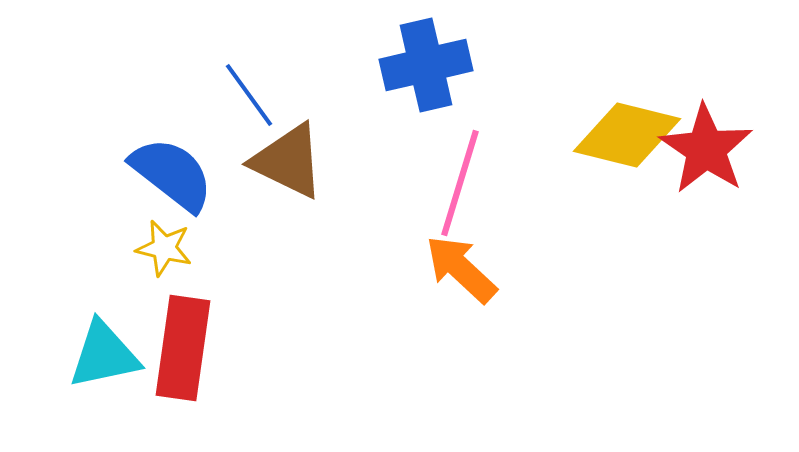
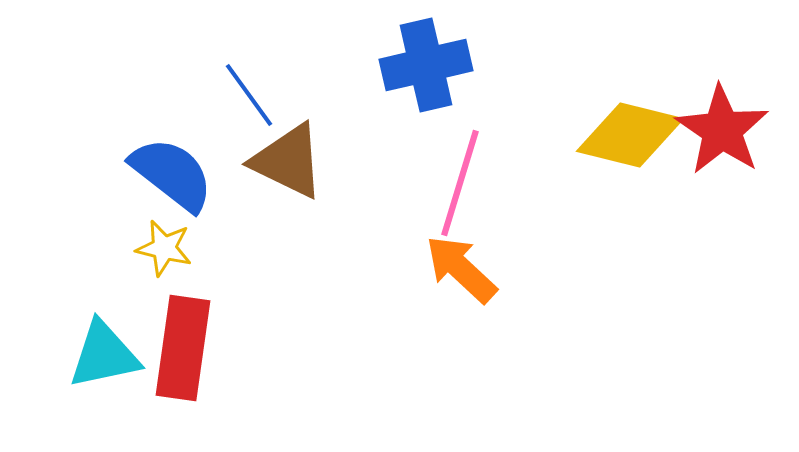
yellow diamond: moved 3 px right
red star: moved 16 px right, 19 px up
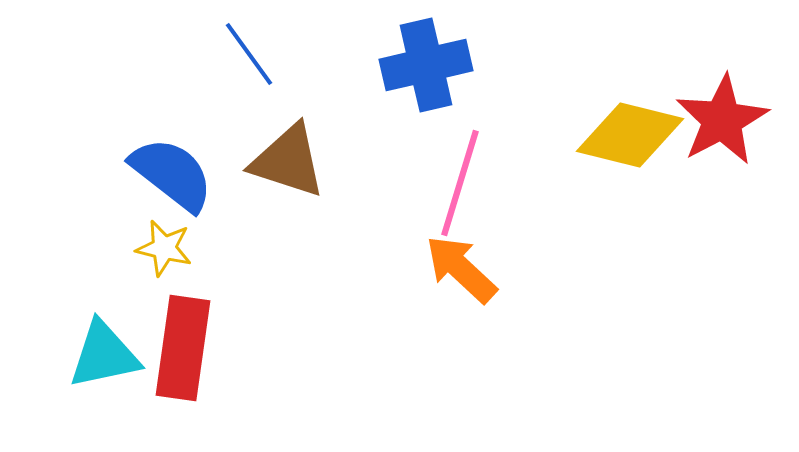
blue line: moved 41 px up
red star: moved 10 px up; rotated 10 degrees clockwise
brown triangle: rotated 8 degrees counterclockwise
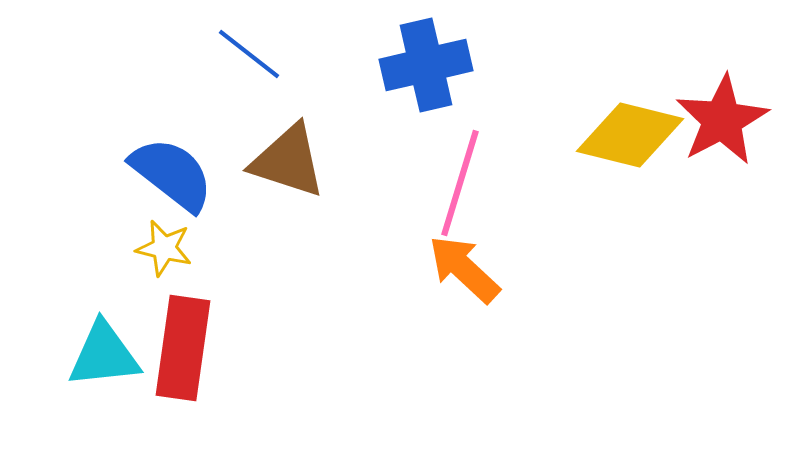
blue line: rotated 16 degrees counterclockwise
orange arrow: moved 3 px right
cyan triangle: rotated 6 degrees clockwise
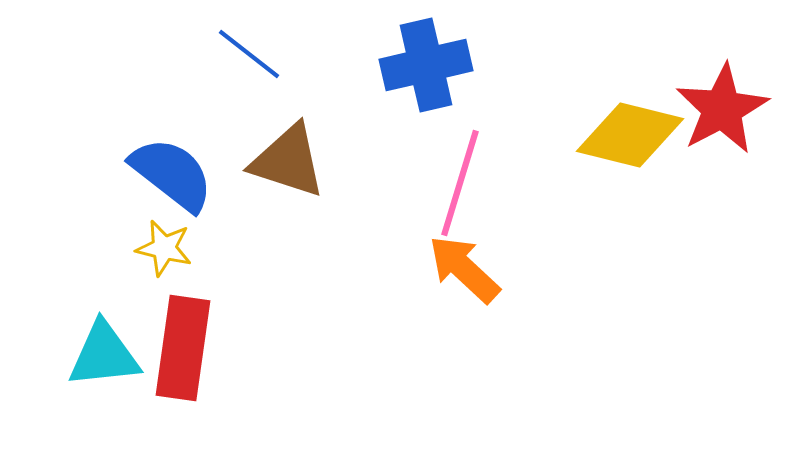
red star: moved 11 px up
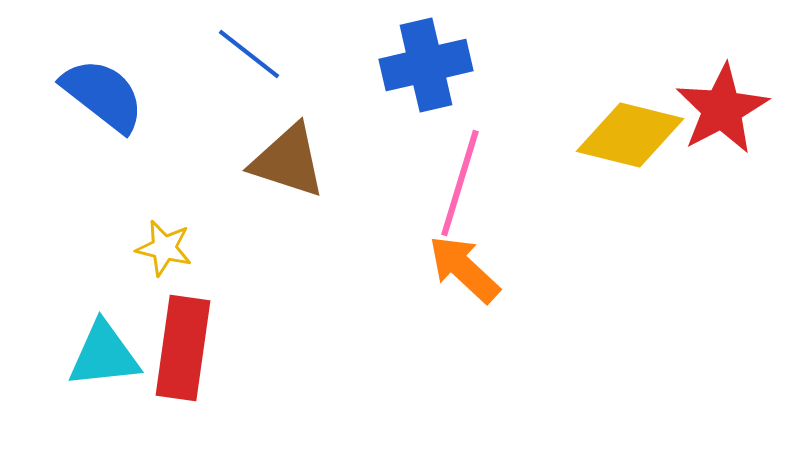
blue semicircle: moved 69 px left, 79 px up
